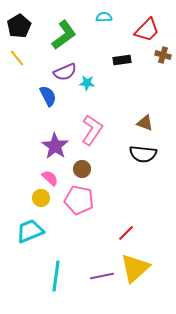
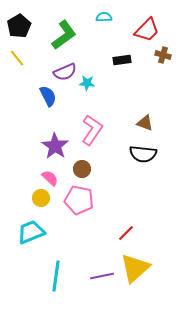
cyan trapezoid: moved 1 px right, 1 px down
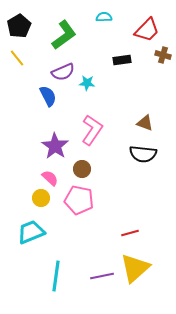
purple semicircle: moved 2 px left
red line: moved 4 px right; rotated 30 degrees clockwise
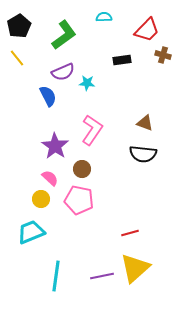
yellow circle: moved 1 px down
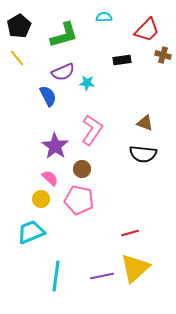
green L-shape: rotated 20 degrees clockwise
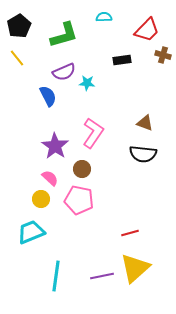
purple semicircle: moved 1 px right
pink L-shape: moved 1 px right, 3 px down
